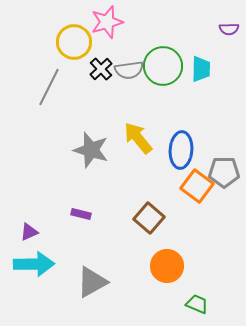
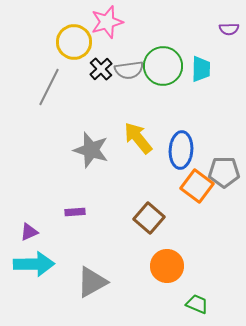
purple rectangle: moved 6 px left, 2 px up; rotated 18 degrees counterclockwise
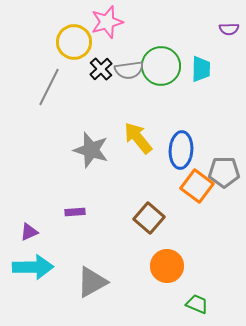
green circle: moved 2 px left
cyan arrow: moved 1 px left, 3 px down
